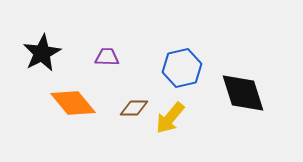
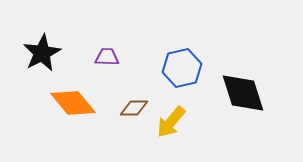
yellow arrow: moved 1 px right, 4 px down
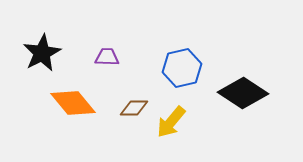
black diamond: rotated 39 degrees counterclockwise
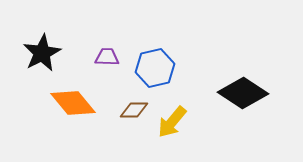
blue hexagon: moved 27 px left
brown diamond: moved 2 px down
yellow arrow: moved 1 px right
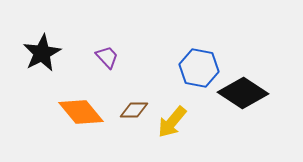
purple trapezoid: rotated 45 degrees clockwise
blue hexagon: moved 44 px right; rotated 24 degrees clockwise
orange diamond: moved 8 px right, 9 px down
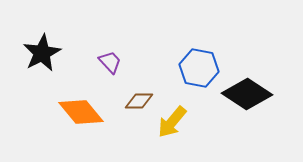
purple trapezoid: moved 3 px right, 5 px down
black diamond: moved 4 px right, 1 px down
brown diamond: moved 5 px right, 9 px up
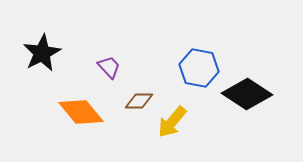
purple trapezoid: moved 1 px left, 5 px down
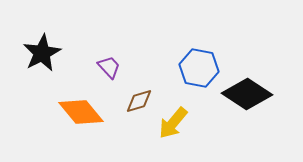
brown diamond: rotated 16 degrees counterclockwise
yellow arrow: moved 1 px right, 1 px down
